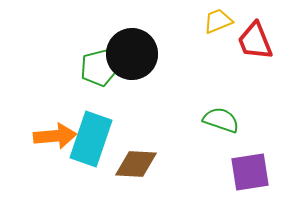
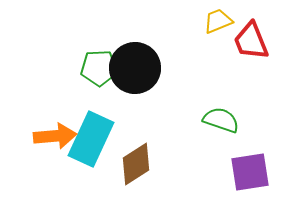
red trapezoid: moved 4 px left
black circle: moved 3 px right, 14 px down
green pentagon: rotated 12 degrees clockwise
cyan rectangle: rotated 6 degrees clockwise
brown diamond: rotated 36 degrees counterclockwise
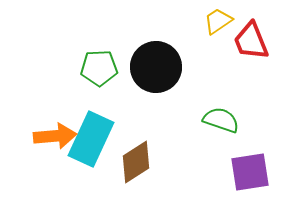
yellow trapezoid: rotated 12 degrees counterclockwise
black circle: moved 21 px right, 1 px up
brown diamond: moved 2 px up
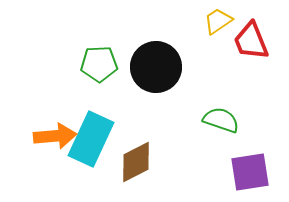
green pentagon: moved 4 px up
brown diamond: rotated 6 degrees clockwise
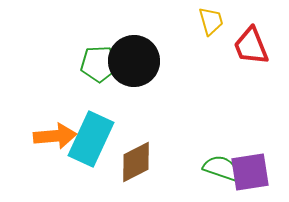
yellow trapezoid: moved 7 px left; rotated 108 degrees clockwise
red trapezoid: moved 5 px down
black circle: moved 22 px left, 6 px up
green semicircle: moved 48 px down
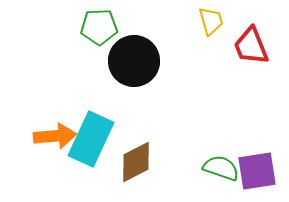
green pentagon: moved 37 px up
purple square: moved 7 px right, 1 px up
